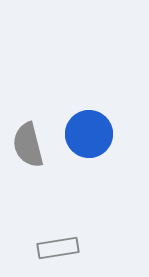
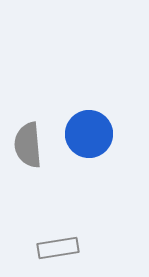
gray semicircle: rotated 9 degrees clockwise
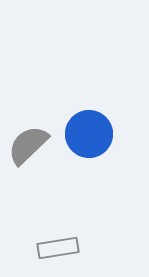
gray semicircle: rotated 51 degrees clockwise
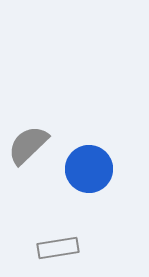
blue circle: moved 35 px down
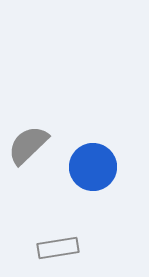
blue circle: moved 4 px right, 2 px up
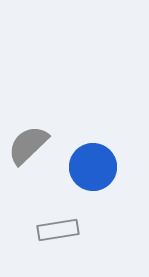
gray rectangle: moved 18 px up
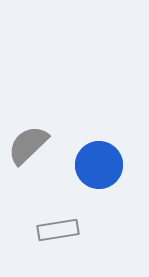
blue circle: moved 6 px right, 2 px up
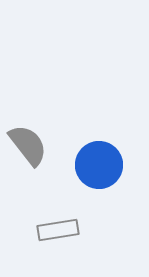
gray semicircle: rotated 96 degrees clockwise
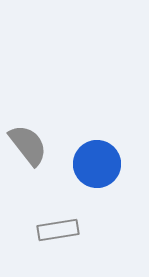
blue circle: moved 2 px left, 1 px up
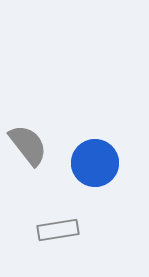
blue circle: moved 2 px left, 1 px up
